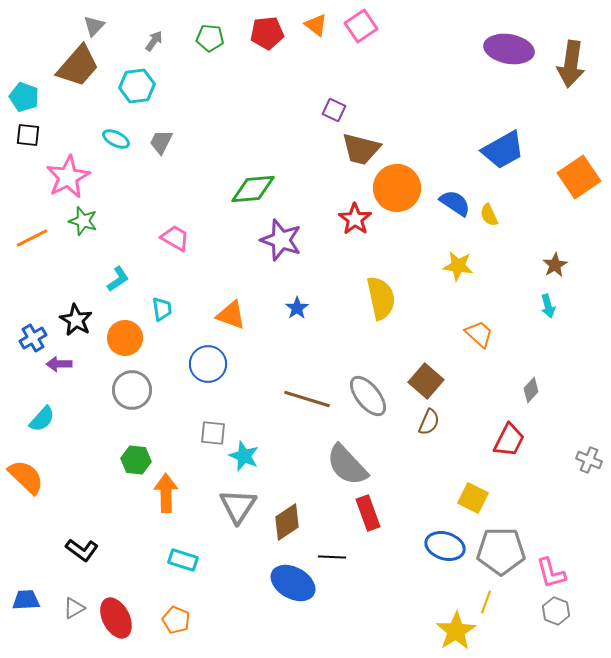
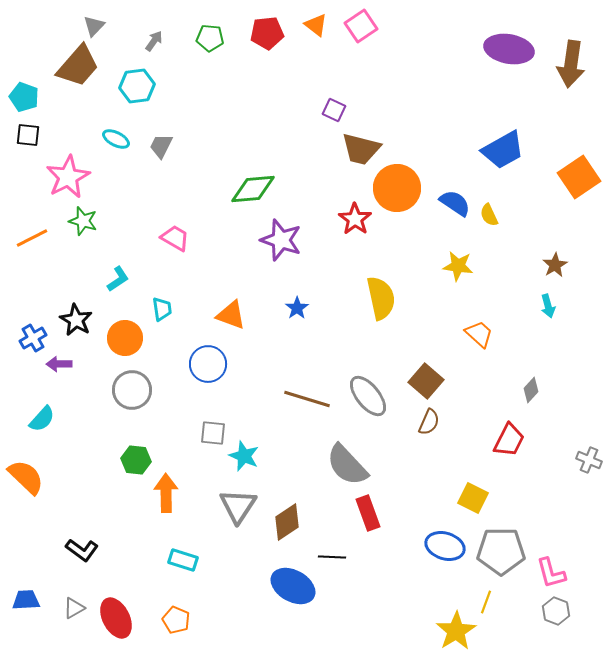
gray trapezoid at (161, 142): moved 4 px down
blue ellipse at (293, 583): moved 3 px down
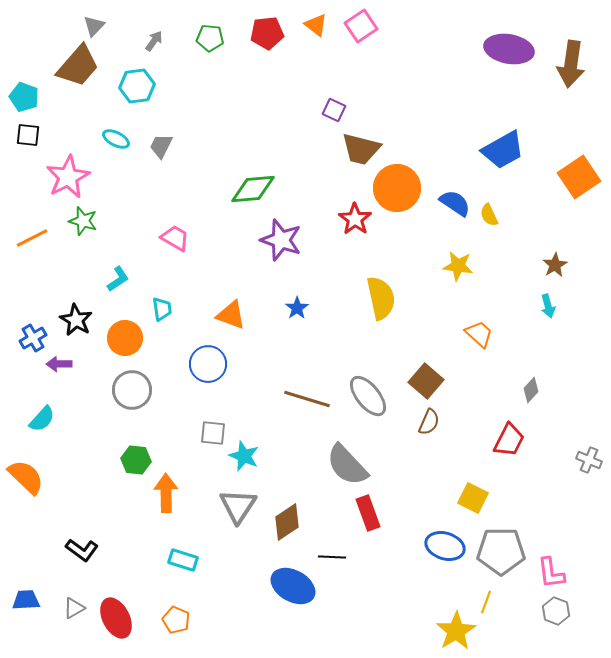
pink L-shape at (551, 573): rotated 8 degrees clockwise
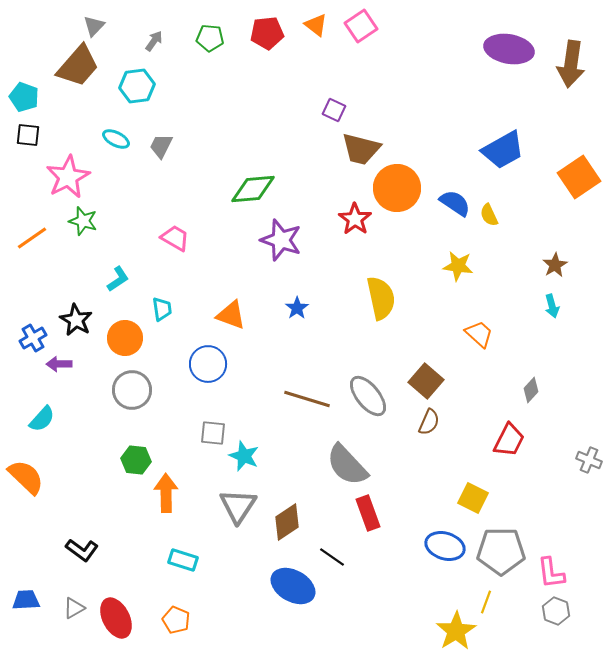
orange line at (32, 238): rotated 8 degrees counterclockwise
cyan arrow at (548, 306): moved 4 px right
black line at (332, 557): rotated 32 degrees clockwise
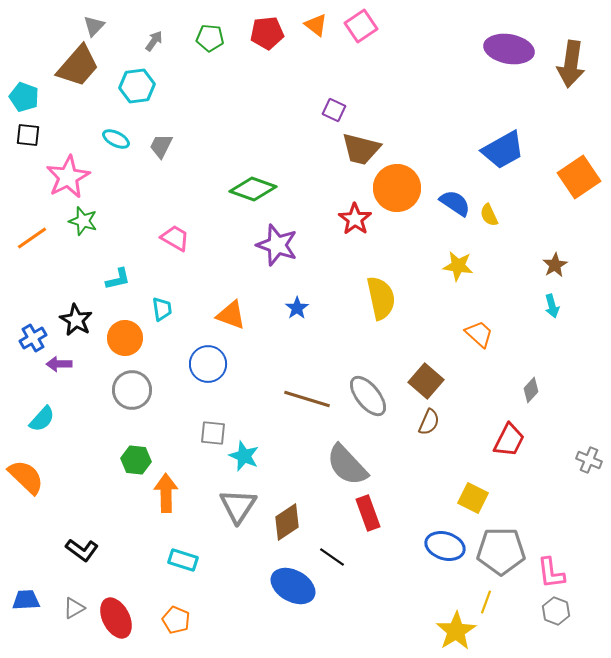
green diamond at (253, 189): rotated 24 degrees clockwise
purple star at (281, 240): moved 4 px left, 5 px down
cyan L-shape at (118, 279): rotated 20 degrees clockwise
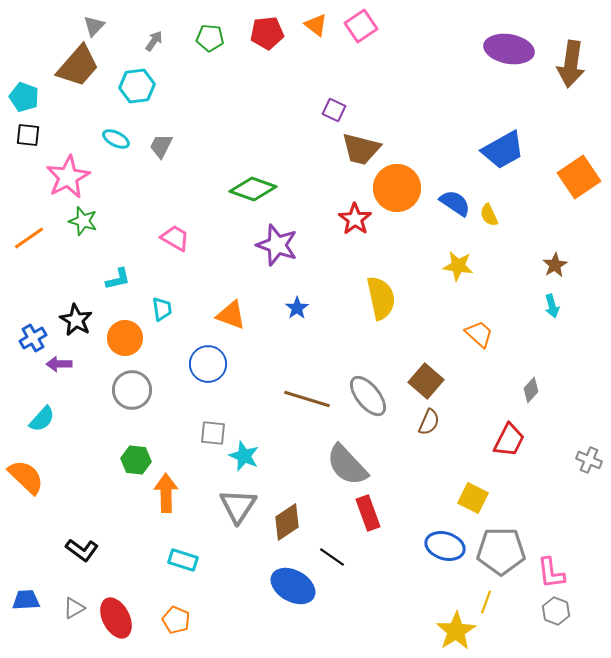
orange line at (32, 238): moved 3 px left
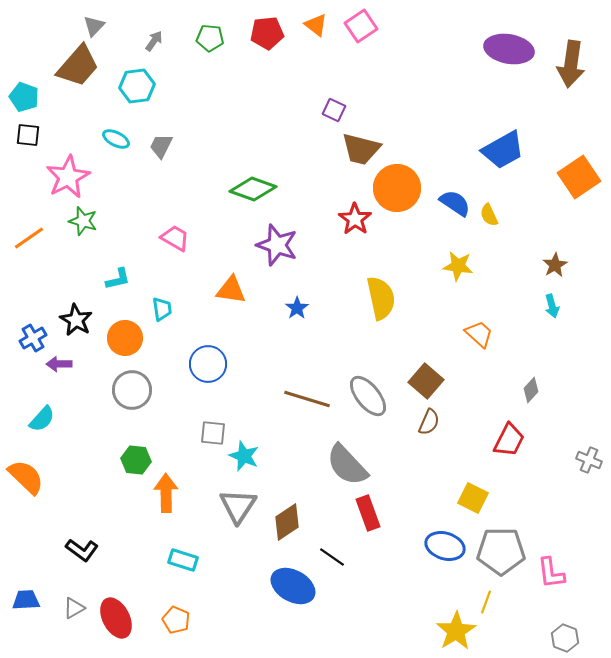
orange triangle at (231, 315): moved 25 px up; rotated 12 degrees counterclockwise
gray hexagon at (556, 611): moved 9 px right, 27 px down
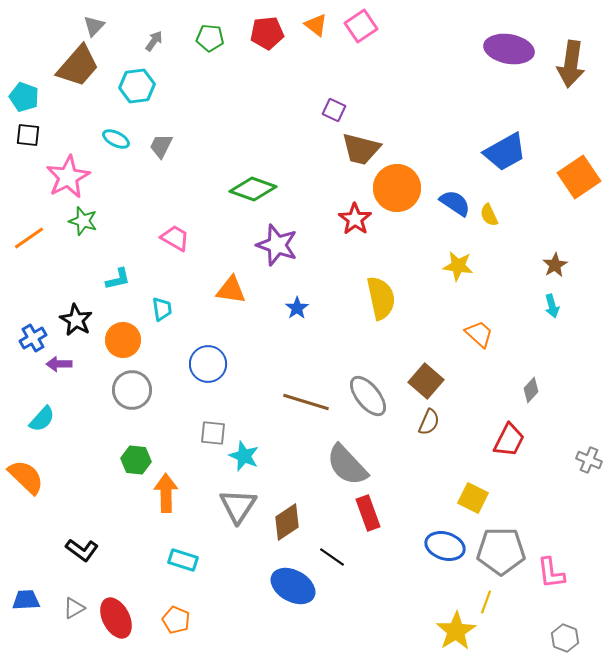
blue trapezoid at (503, 150): moved 2 px right, 2 px down
orange circle at (125, 338): moved 2 px left, 2 px down
brown line at (307, 399): moved 1 px left, 3 px down
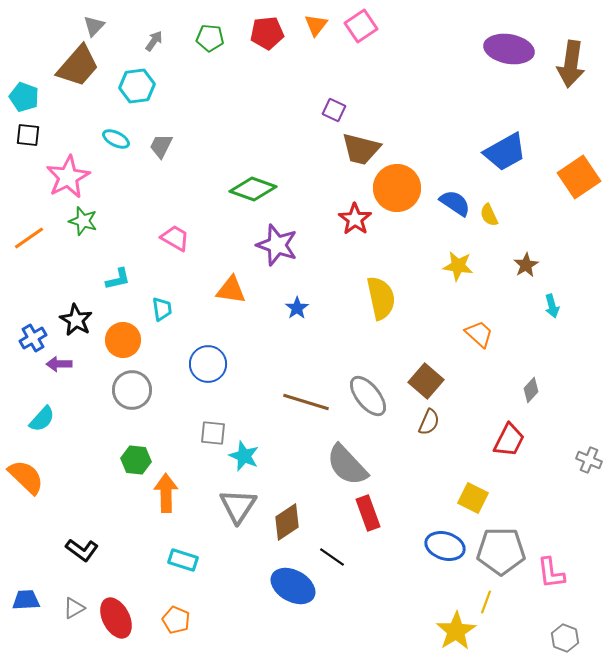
orange triangle at (316, 25): rotated 30 degrees clockwise
brown star at (555, 265): moved 29 px left
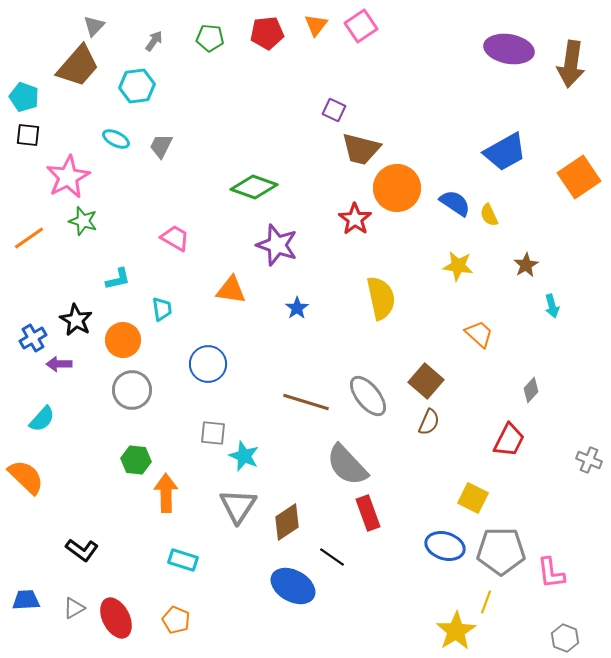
green diamond at (253, 189): moved 1 px right, 2 px up
